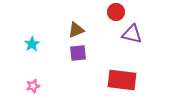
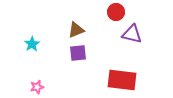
pink star: moved 4 px right, 1 px down
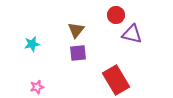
red circle: moved 3 px down
brown triangle: rotated 30 degrees counterclockwise
cyan star: rotated 21 degrees clockwise
red rectangle: moved 6 px left; rotated 52 degrees clockwise
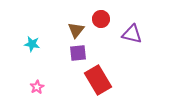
red circle: moved 15 px left, 4 px down
cyan star: rotated 21 degrees clockwise
red rectangle: moved 18 px left
pink star: rotated 16 degrees counterclockwise
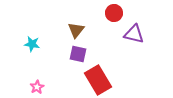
red circle: moved 13 px right, 6 px up
purple triangle: moved 2 px right
purple square: moved 1 px down; rotated 18 degrees clockwise
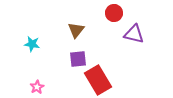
purple square: moved 5 px down; rotated 18 degrees counterclockwise
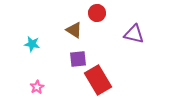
red circle: moved 17 px left
brown triangle: moved 2 px left; rotated 36 degrees counterclockwise
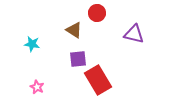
pink star: rotated 16 degrees counterclockwise
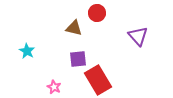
brown triangle: moved 2 px up; rotated 18 degrees counterclockwise
purple triangle: moved 4 px right, 2 px down; rotated 35 degrees clockwise
cyan star: moved 5 px left, 7 px down; rotated 21 degrees clockwise
pink star: moved 17 px right
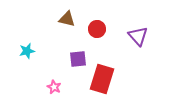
red circle: moved 16 px down
brown triangle: moved 7 px left, 9 px up
cyan star: rotated 28 degrees clockwise
red rectangle: moved 4 px right, 1 px up; rotated 48 degrees clockwise
